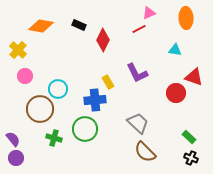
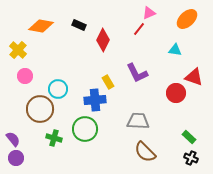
orange ellipse: moved 1 px right, 1 px down; rotated 50 degrees clockwise
red line: rotated 24 degrees counterclockwise
gray trapezoid: moved 2 px up; rotated 40 degrees counterclockwise
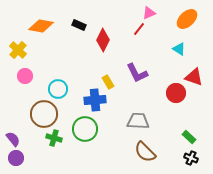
cyan triangle: moved 4 px right, 1 px up; rotated 24 degrees clockwise
brown circle: moved 4 px right, 5 px down
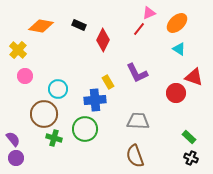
orange ellipse: moved 10 px left, 4 px down
brown semicircle: moved 10 px left, 4 px down; rotated 25 degrees clockwise
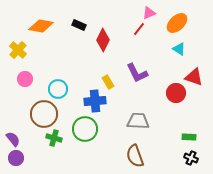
pink circle: moved 3 px down
blue cross: moved 1 px down
green rectangle: rotated 40 degrees counterclockwise
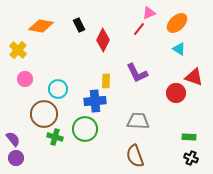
black rectangle: rotated 40 degrees clockwise
yellow rectangle: moved 2 px left, 1 px up; rotated 32 degrees clockwise
green cross: moved 1 px right, 1 px up
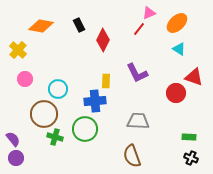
brown semicircle: moved 3 px left
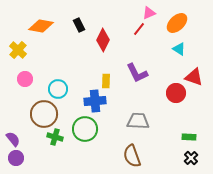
black cross: rotated 24 degrees clockwise
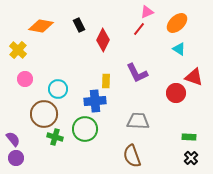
pink triangle: moved 2 px left, 1 px up
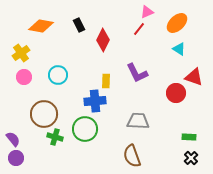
yellow cross: moved 3 px right, 3 px down; rotated 12 degrees clockwise
pink circle: moved 1 px left, 2 px up
cyan circle: moved 14 px up
